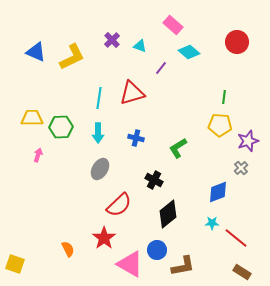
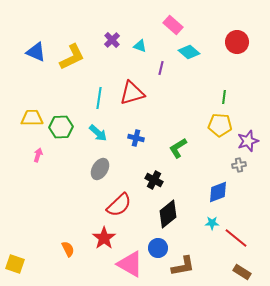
purple line: rotated 24 degrees counterclockwise
cyan arrow: rotated 48 degrees counterclockwise
gray cross: moved 2 px left, 3 px up; rotated 32 degrees clockwise
blue circle: moved 1 px right, 2 px up
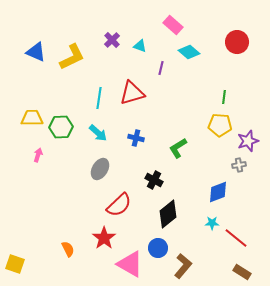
brown L-shape: rotated 40 degrees counterclockwise
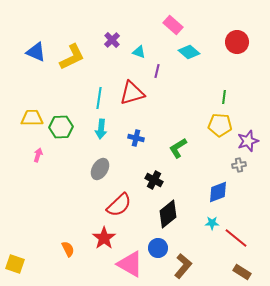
cyan triangle: moved 1 px left, 6 px down
purple line: moved 4 px left, 3 px down
cyan arrow: moved 3 px right, 4 px up; rotated 54 degrees clockwise
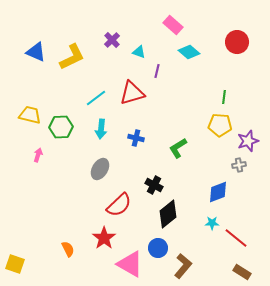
cyan line: moved 3 px left; rotated 45 degrees clockwise
yellow trapezoid: moved 2 px left, 3 px up; rotated 15 degrees clockwise
black cross: moved 5 px down
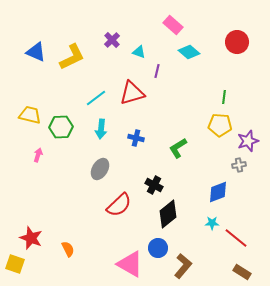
red star: moved 73 px left; rotated 15 degrees counterclockwise
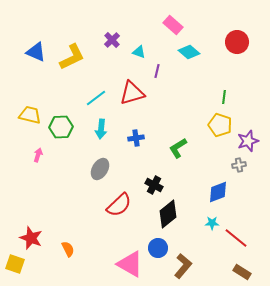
yellow pentagon: rotated 15 degrees clockwise
blue cross: rotated 21 degrees counterclockwise
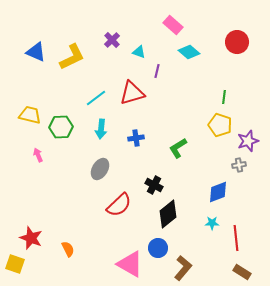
pink arrow: rotated 40 degrees counterclockwise
red line: rotated 45 degrees clockwise
brown L-shape: moved 2 px down
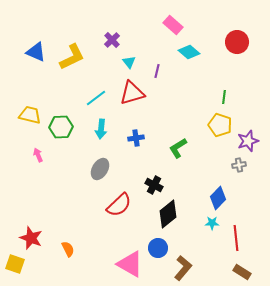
cyan triangle: moved 10 px left, 10 px down; rotated 32 degrees clockwise
blue diamond: moved 6 px down; rotated 25 degrees counterclockwise
